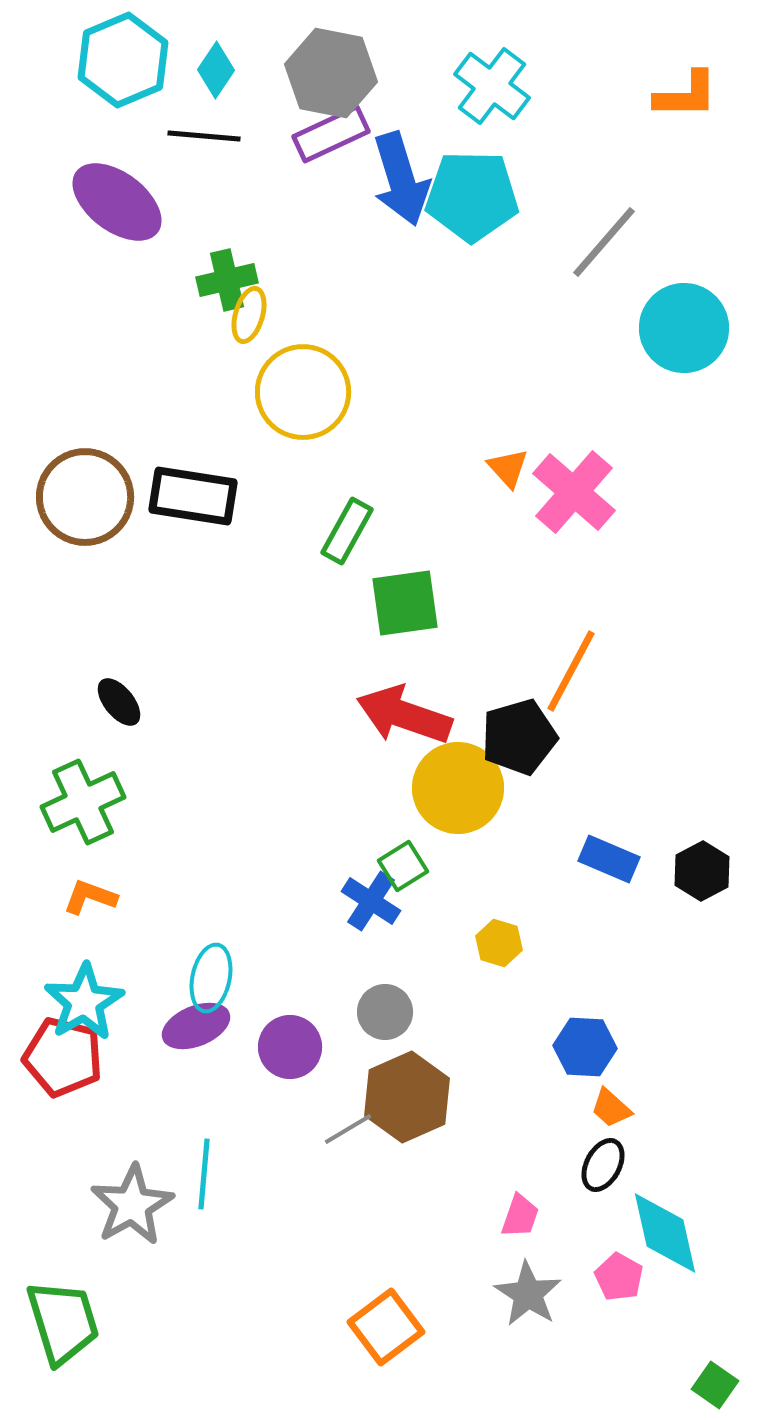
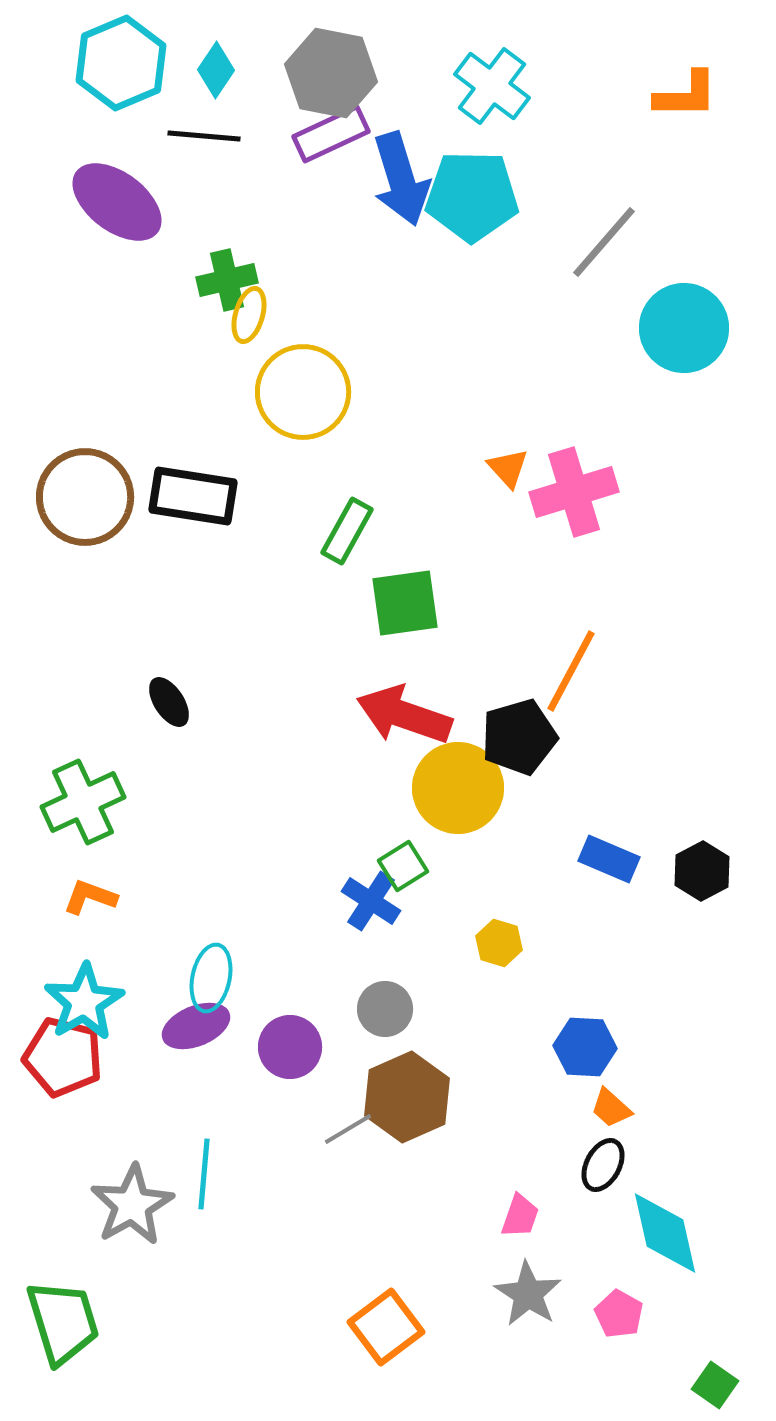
cyan hexagon at (123, 60): moved 2 px left, 3 px down
pink cross at (574, 492): rotated 32 degrees clockwise
black ellipse at (119, 702): moved 50 px right; rotated 6 degrees clockwise
gray circle at (385, 1012): moved 3 px up
pink pentagon at (619, 1277): moved 37 px down
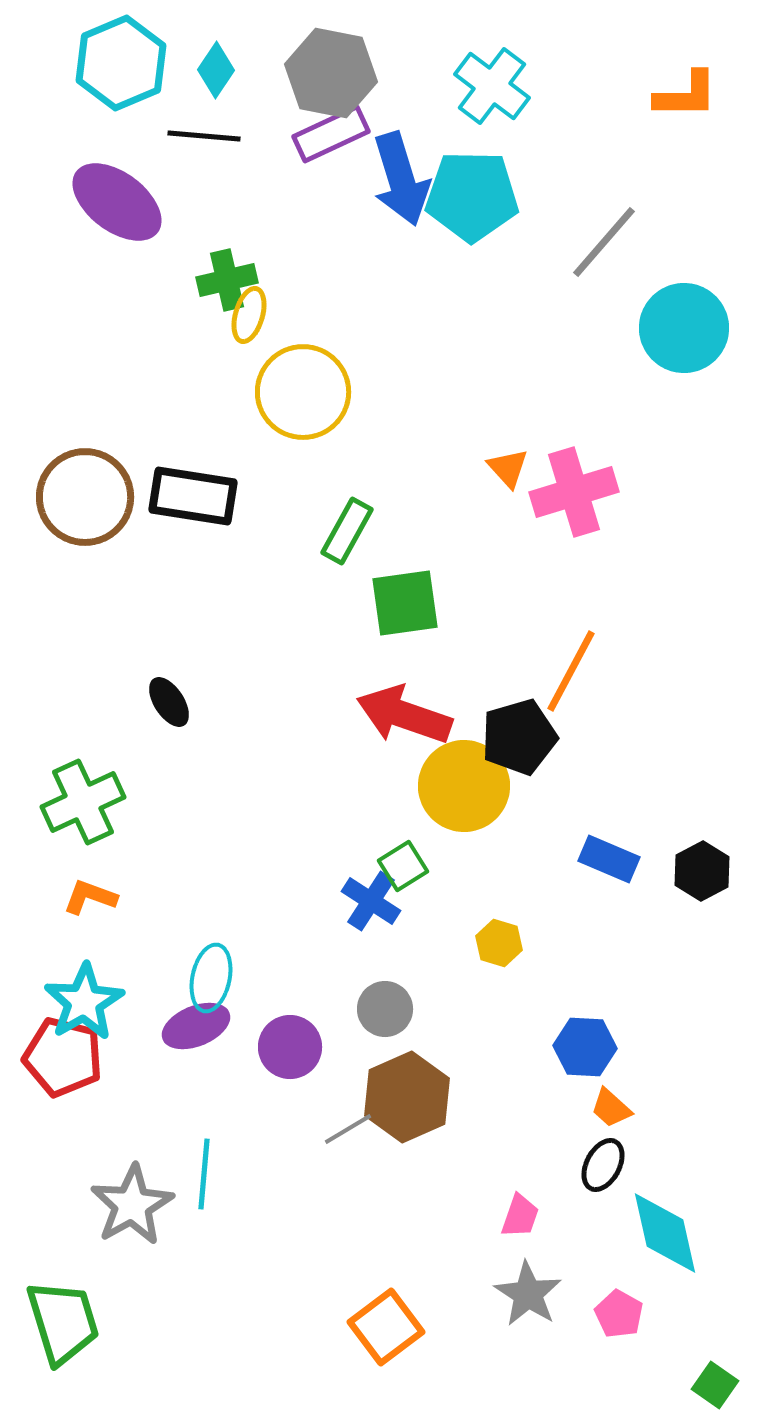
yellow circle at (458, 788): moved 6 px right, 2 px up
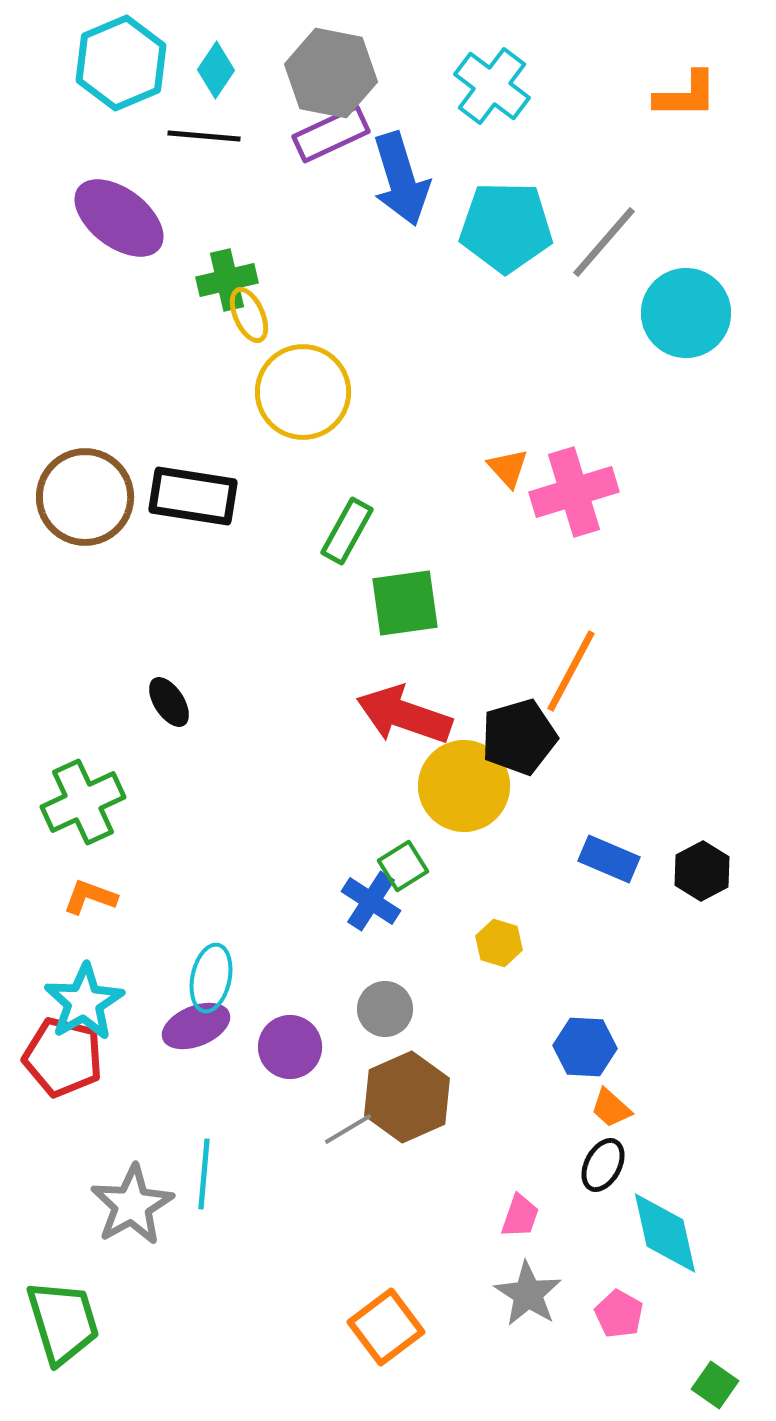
cyan pentagon at (472, 196): moved 34 px right, 31 px down
purple ellipse at (117, 202): moved 2 px right, 16 px down
yellow ellipse at (249, 315): rotated 40 degrees counterclockwise
cyan circle at (684, 328): moved 2 px right, 15 px up
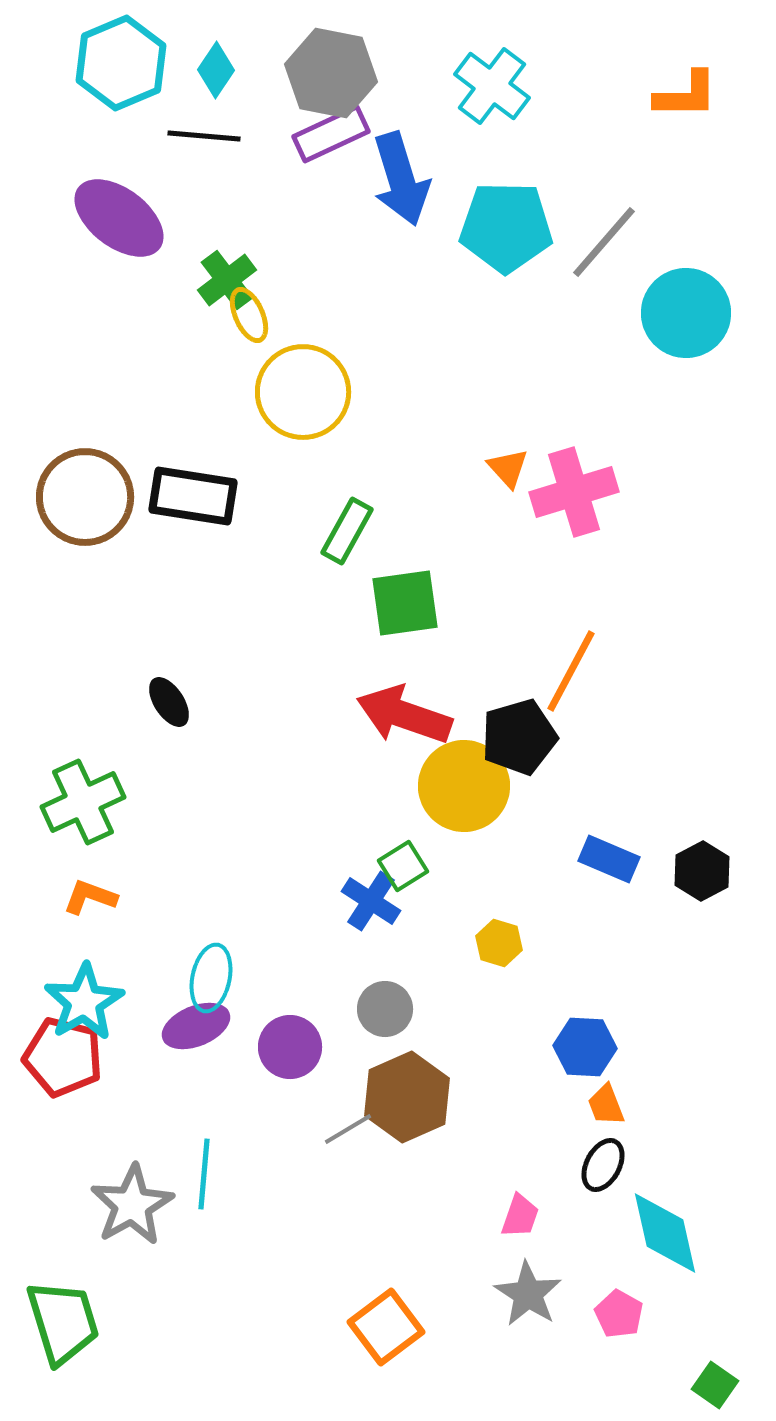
green cross at (227, 280): rotated 24 degrees counterclockwise
orange trapezoid at (611, 1108): moved 5 px left, 3 px up; rotated 27 degrees clockwise
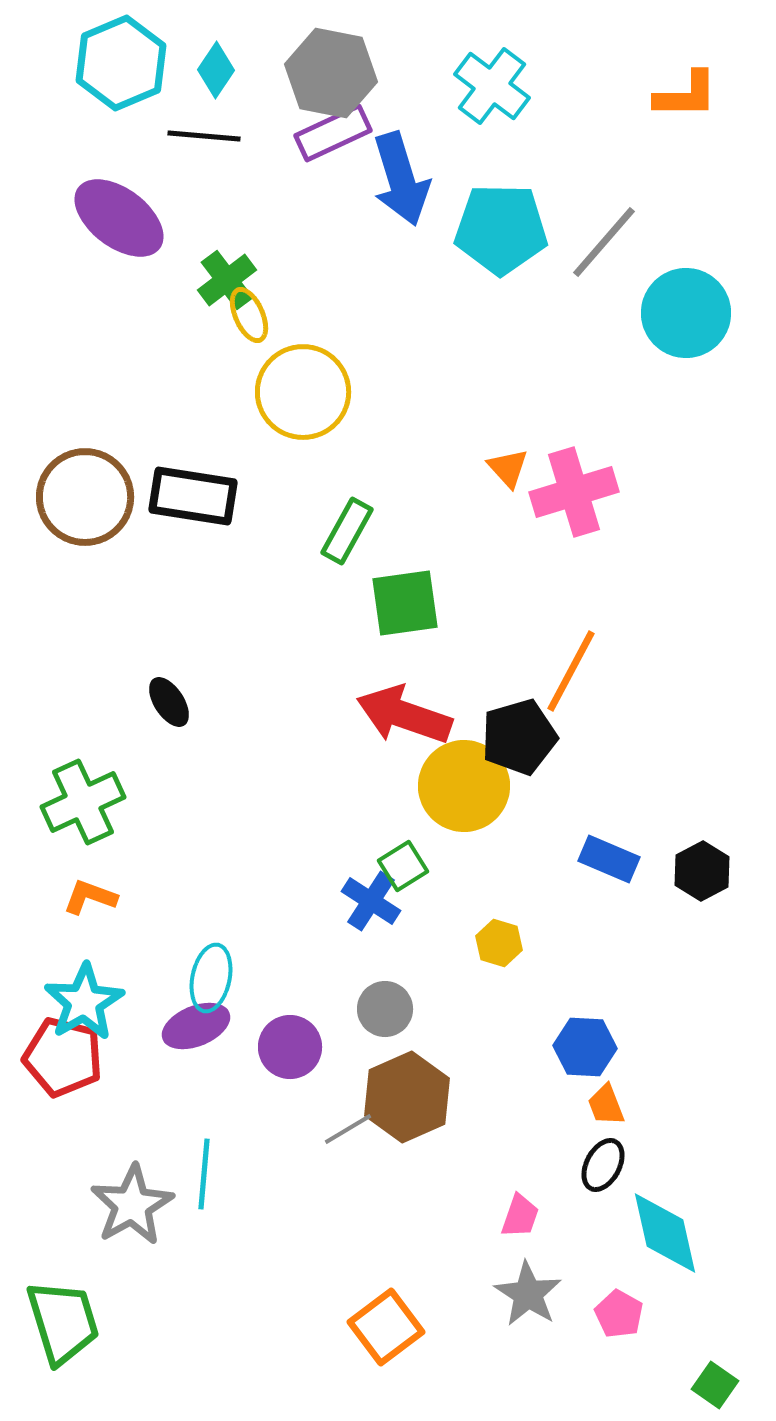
purple rectangle at (331, 134): moved 2 px right, 1 px up
cyan pentagon at (506, 227): moved 5 px left, 2 px down
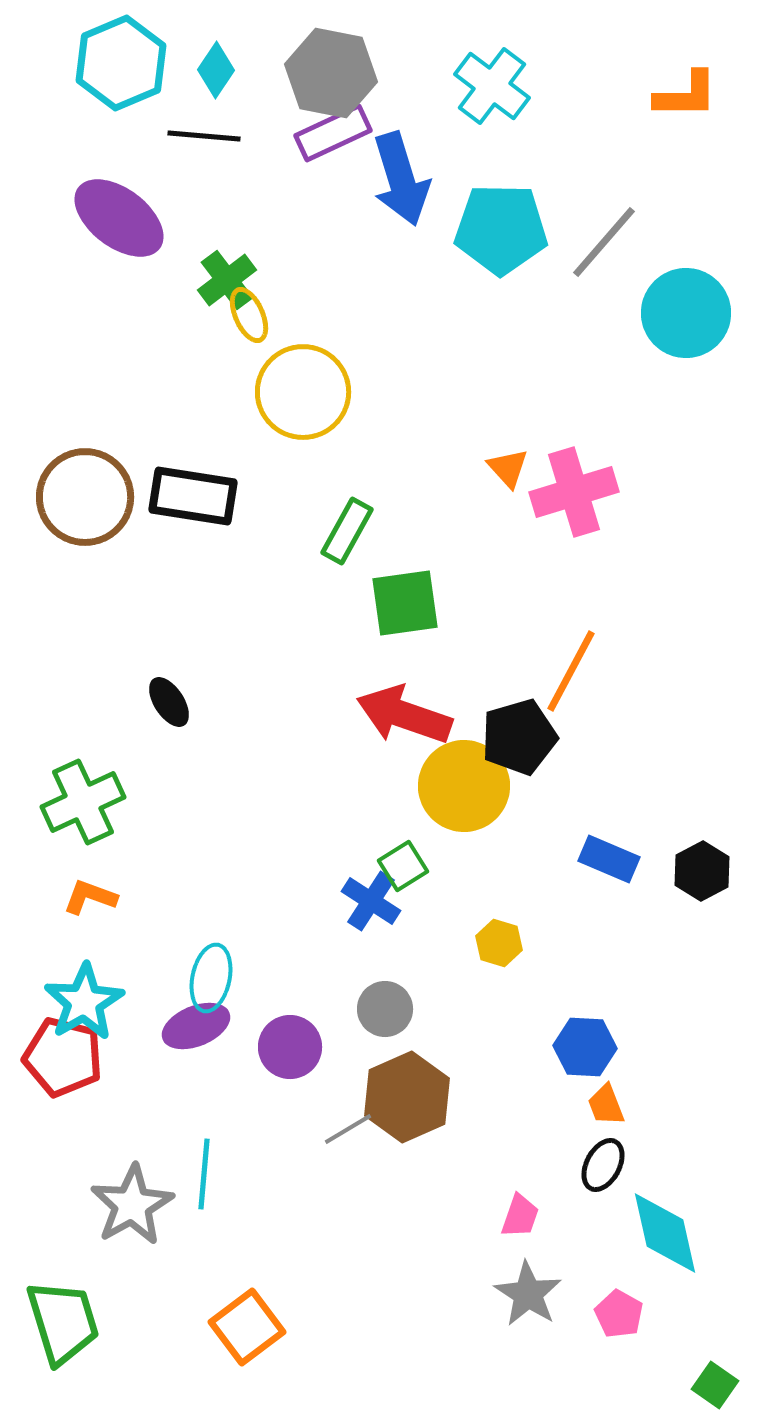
orange square at (386, 1327): moved 139 px left
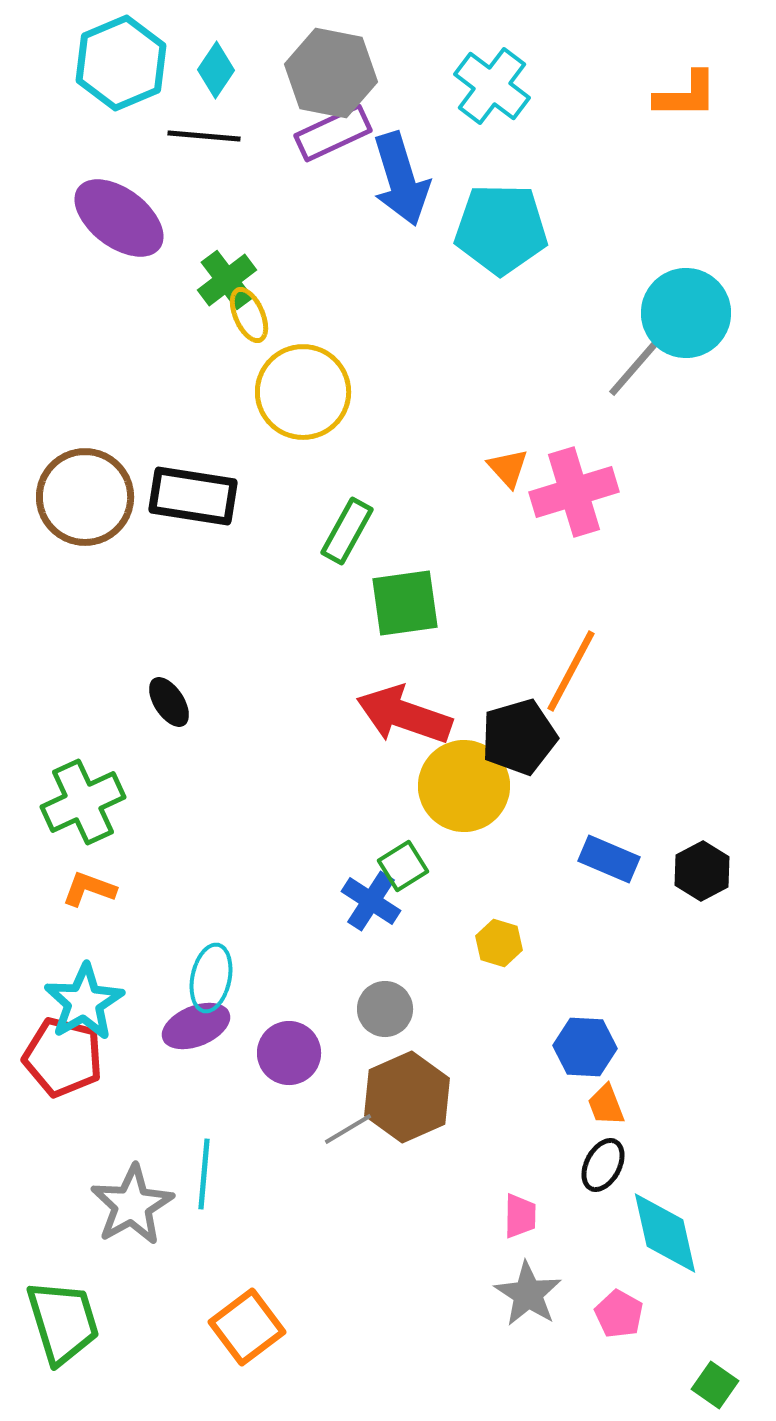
gray line at (604, 242): moved 36 px right, 119 px down
orange L-shape at (90, 897): moved 1 px left, 8 px up
purple circle at (290, 1047): moved 1 px left, 6 px down
pink trapezoid at (520, 1216): rotated 18 degrees counterclockwise
